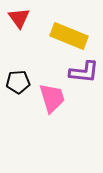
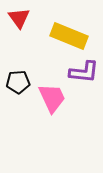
pink trapezoid: rotated 8 degrees counterclockwise
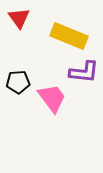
pink trapezoid: rotated 12 degrees counterclockwise
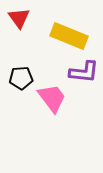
black pentagon: moved 3 px right, 4 px up
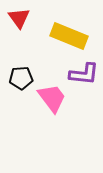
purple L-shape: moved 2 px down
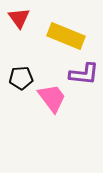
yellow rectangle: moved 3 px left
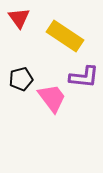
yellow rectangle: moved 1 px left; rotated 12 degrees clockwise
purple L-shape: moved 3 px down
black pentagon: moved 1 px down; rotated 10 degrees counterclockwise
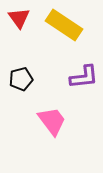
yellow rectangle: moved 1 px left, 11 px up
purple L-shape: rotated 12 degrees counterclockwise
pink trapezoid: moved 23 px down
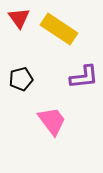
yellow rectangle: moved 5 px left, 4 px down
